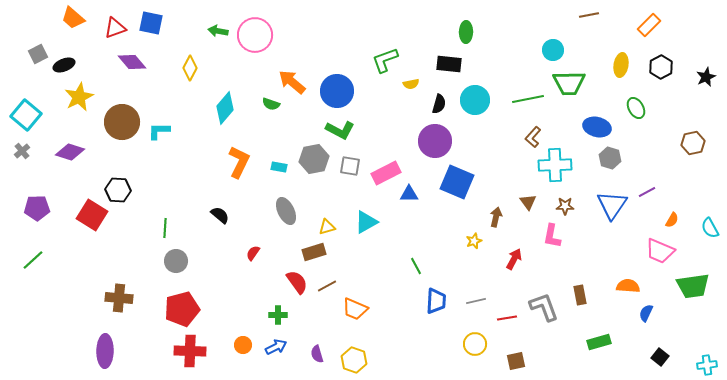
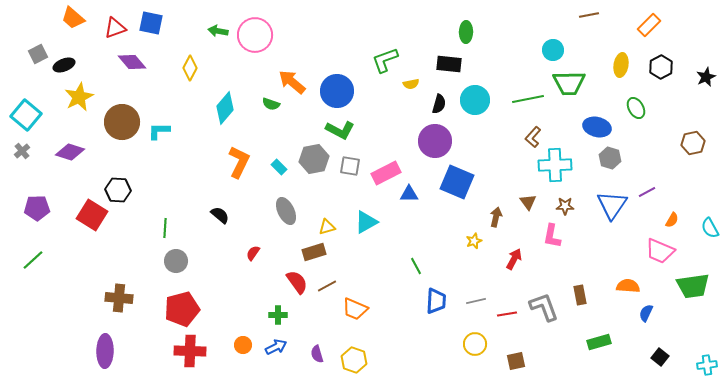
cyan rectangle at (279, 167): rotated 35 degrees clockwise
red line at (507, 318): moved 4 px up
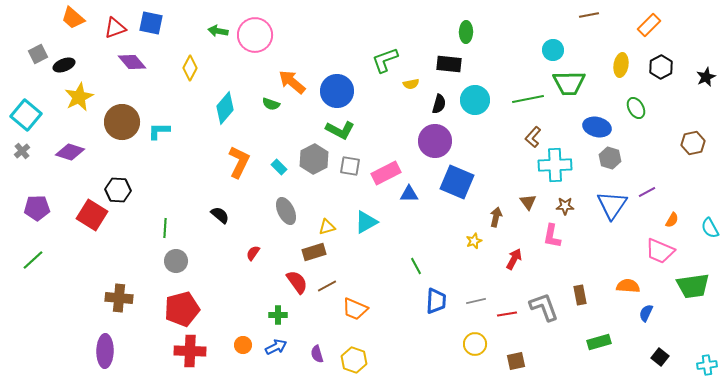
gray hexagon at (314, 159): rotated 16 degrees counterclockwise
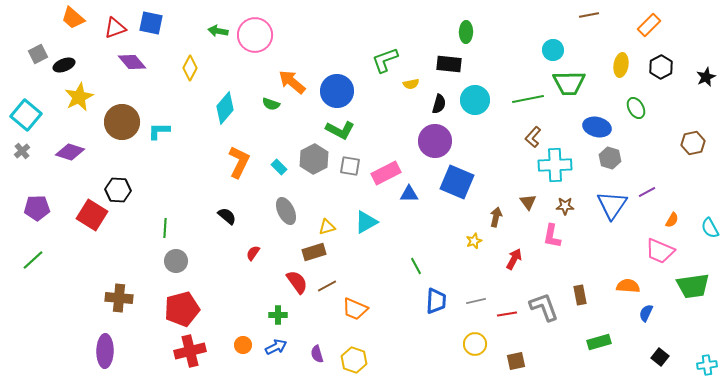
black semicircle at (220, 215): moved 7 px right, 1 px down
red cross at (190, 351): rotated 16 degrees counterclockwise
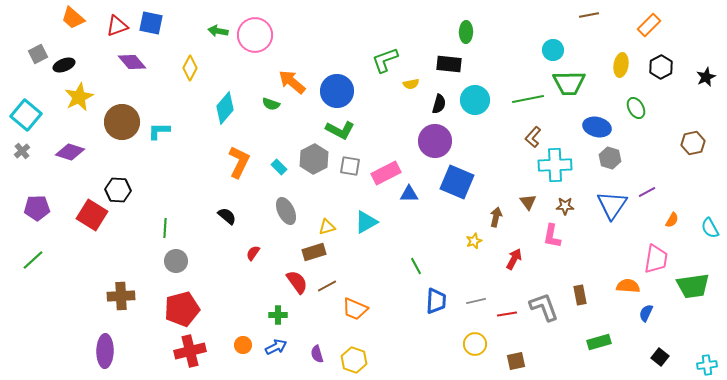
red triangle at (115, 28): moved 2 px right, 2 px up
pink trapezoid at (660, 251): moved 4 px left, 8 px down; rotated 104 degrees counterclockwise
brown cross at (119, 298): moved 2 px right, 2 px up; rotated 8 degrees counterclockwise
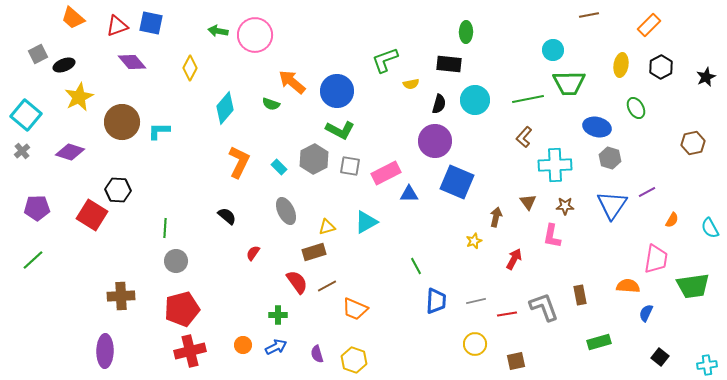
brown L-shape at (533, 137): moved 9 px left
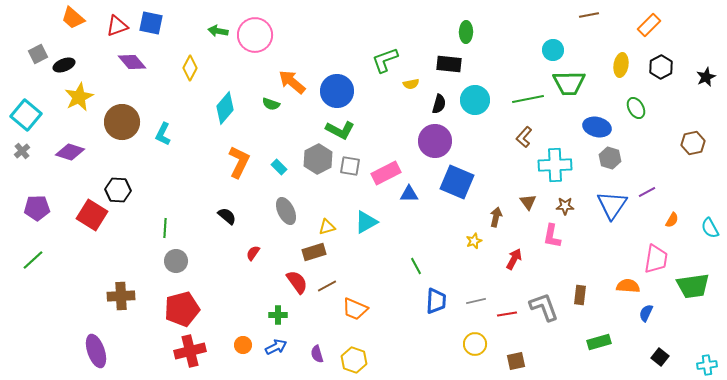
cyan L-shape at (159, 131): moved 4 px right, 3 px down; rotated 65 degrees counterclockwise
gray hexagon at (314, 159): moved 4 px right
brown rectangle at (580, 295): rotated 18 degrees clockwise
purple ellipse at (105, 351): moved 9 px left; rotated 20 degrees counterclockwise
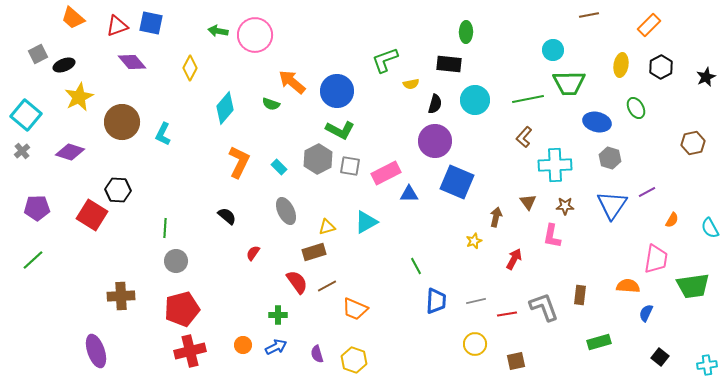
black semicircle at (439, 104): moved 4 px left
blue ellipse at (597, 127): moved 5 px up
